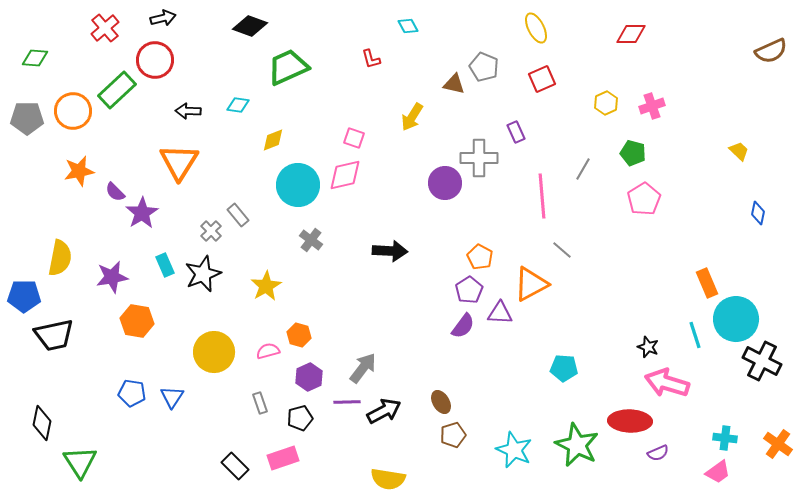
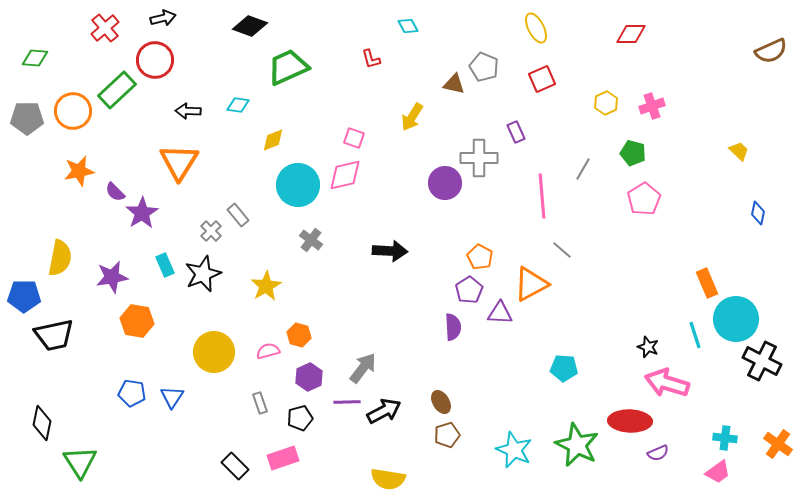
purple semicircle at (463, 326): moved 10 px left, 1 px down; rotated 40 degrees counterclockwise
brown pentagon at (453, 435): moved 6 px left
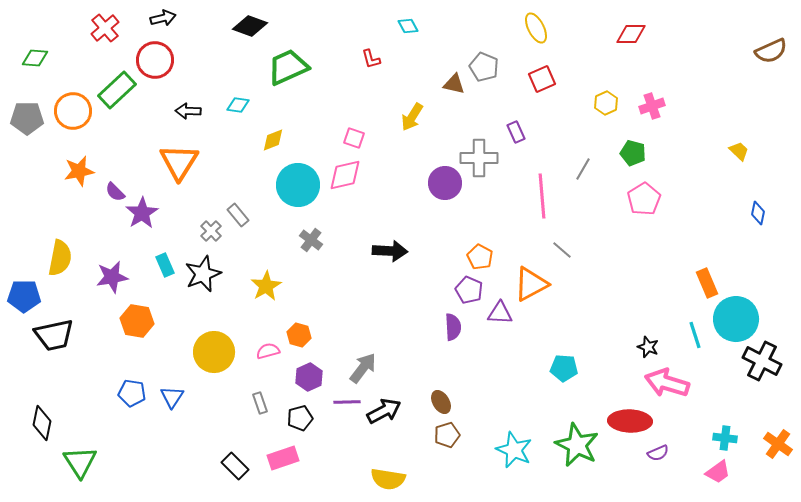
purple pentagon at (469, 290): rotated 16 degrees counterclockwise
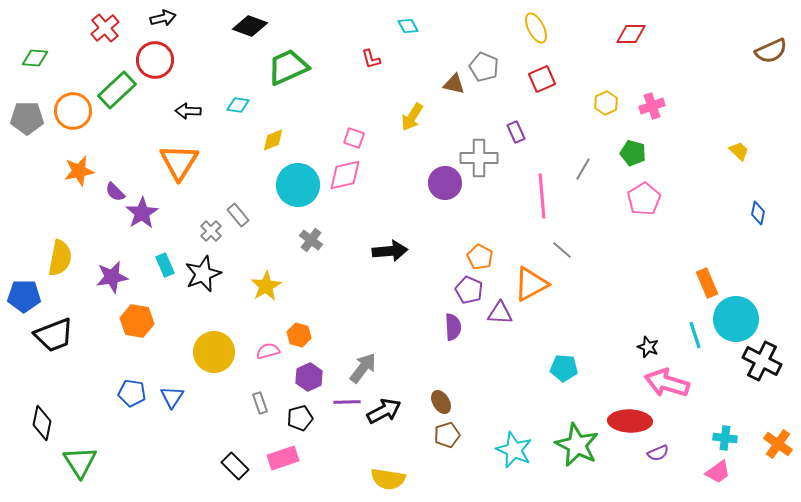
black arrow at (390, 251): rotated 8 degrees counterclockwise
black trapezoid at (54, 335): rotated 9 degrees counterclockwise
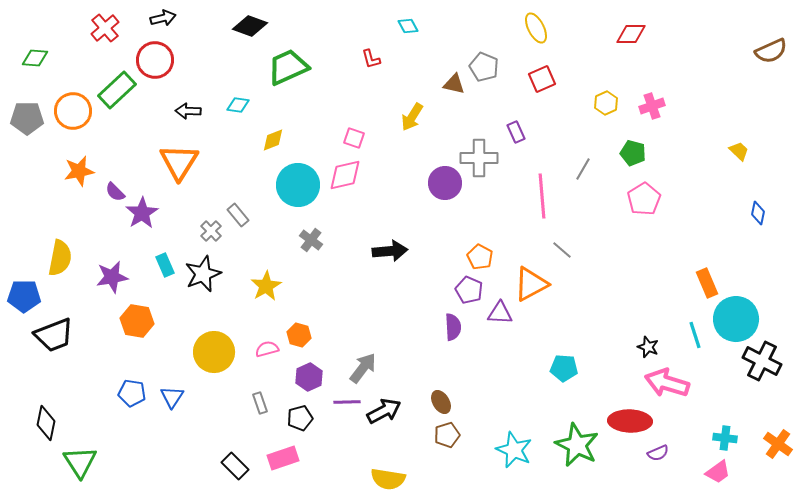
pink semicircle at (268, 351): moved 1 px left, 2 px up
black diamond at (42, 423): moved 4 px right
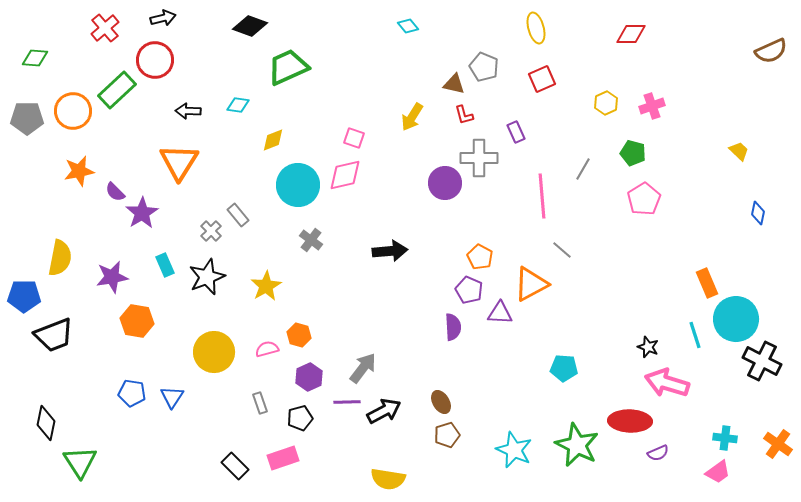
cyan diamond at (408, 26): rotated 10 degrees counterclockwise
yellow ellipse at (536, 28): rotated 12 degrees clockwise
red L-shape at (371, 59): moved 93 px right, 56 px down
black star at (203, 274): moved 4 px right, 3 px down
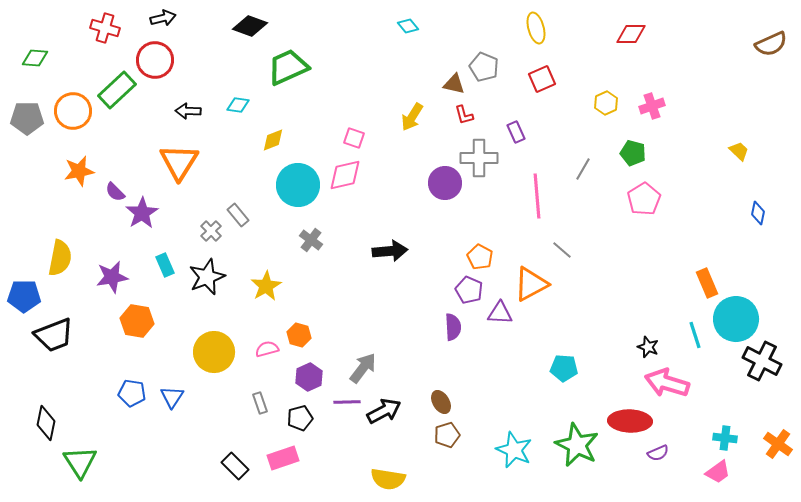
red cross at (105, 28): rotated 32 degrees counterclockwise
brown semicircle at (771, 51): moved 7 px up
pink line at (542, 196): moved 5 px left
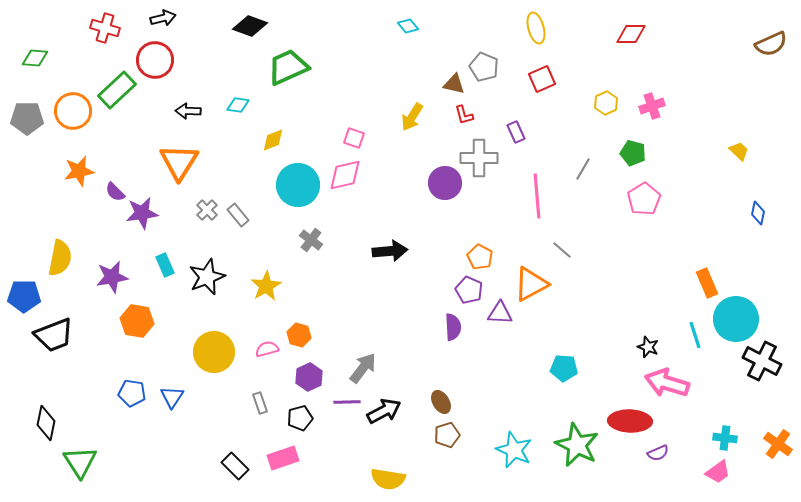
purple star at (142, 213): rotated 24 degrees clockwise
gray cross at (211, 231): moved 4 px left, 21 px up
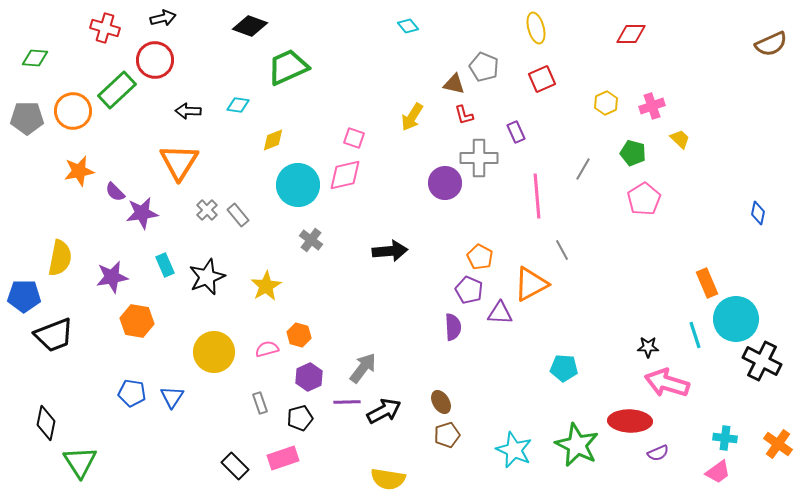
yellow trapezoid at (739, 151): moved 59 px left, 12 px up
gray line at (562, 250): rotated 20 degrees clockwise
black star at (648, 347): rotated 20 degrees counterclockwise
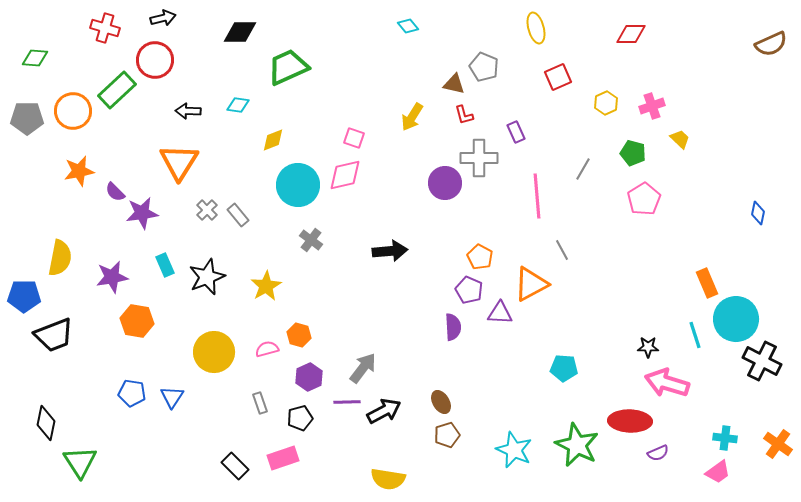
black diamond at (250, 26): moved 10 px left, 6 px down; rotated 20 degrees counterclockwise
red square at (542, 79): moved 16 px right, 2 px up
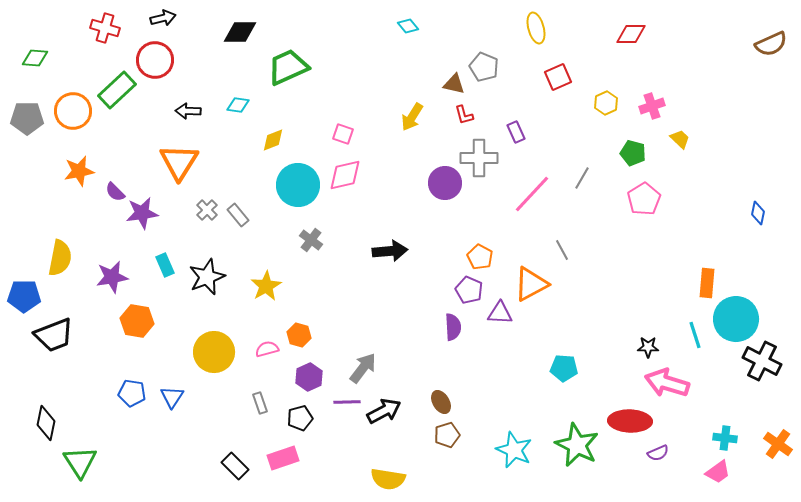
pink square at (354, 138): moved 11 px left, 4 px up
gray line at (583, 169): moved 1 px left, 9 px down
pink line at (537, 196): moved 5 px left, 2 px up; rotated 48 degrees clockwise
orange rectangle at (707, 283): rotated 28 degrees clockwise
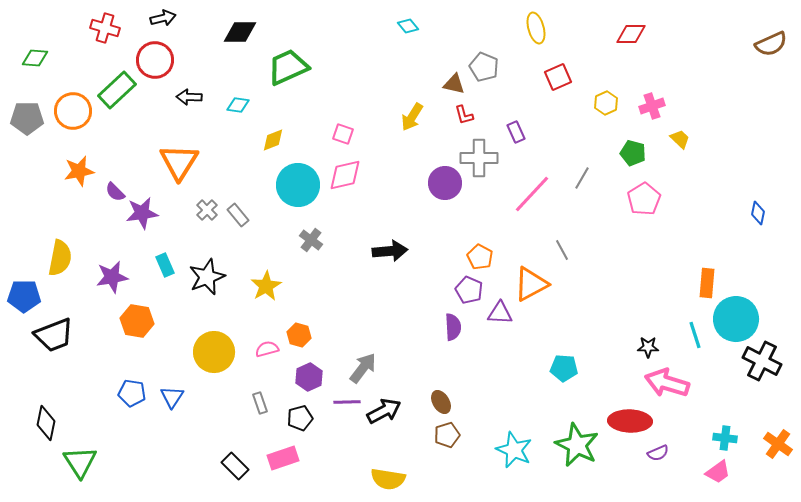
black arrow at (188, 111): moved 1 px right, 14 px up
